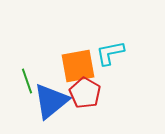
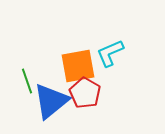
cyan L-shape: rotated 12 degrees counterclockwise
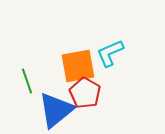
blue triangle: moved 5 px right, 9 px down
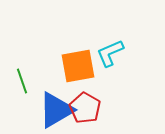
green line: moved 5 px left
red pentagon: moved 15 px down
blue triangle: rotated 9 degrees clockwise
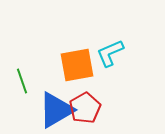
orange square: moved 1 px left, 1 px up
red pentagon: rotated 12 degrees clockwise
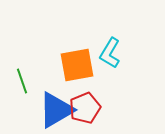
cyan L-shape: rotated 36 degrees counterclockwise
red pentagon: rotated 8 degrees clockwise
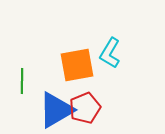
green line: rotated 20 degrees clockwise
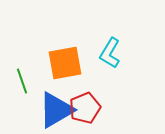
orange square: moved 12 px left, 2 px up
green line: rotated 20 degrees counterclockwise
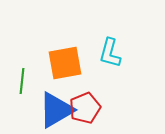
cyan L-shape: rotated 16 degrees counterclockwise
green line: rotated 25 degrees clockwise
